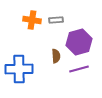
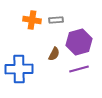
brown semicircle: moved 2 px left, 2 px up; rotated 32 degrees clockwise
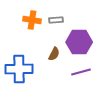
purple hexagon: rotated 15 degrees clockwise
purple line: moved 2 px right, 3 px down
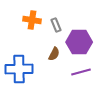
gray rectangle: moved 5 px down; rotated 72 degrees clockwise
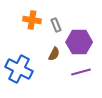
blue cross: rotated 28 degrees clockwise
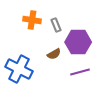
purple hexagon: moved 1 px left
brown semicircle: rotated 32 degrees clockwise
purple line: moved 1 px left
